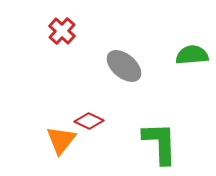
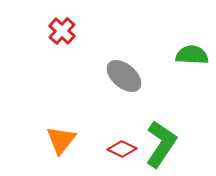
green semicircle: rotated 8 degrees clockwise
gray ellipse: moved 10 px down
red diamond: moved 33 px right, 28 px down
green L-shape: moved 1 px right, 1 px down; rotated 36 degrees clockwise
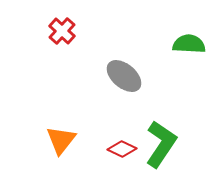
green semicircle: moved 3 px left, 11 px up
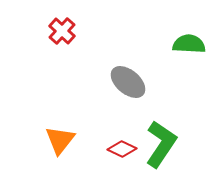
gray ellipse: moved 4 px right, 6 px down
orange triangle: moved 1 px left
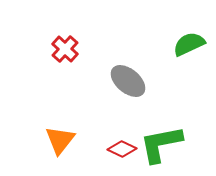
red cross: moved 3 px right, 18 px down
green semicircle: rotated 28 degrees counterclockwise
gray ellipse: moved 1 px up
green L-shape: rotated 135 degrees counterclockwise
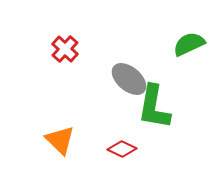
gray ellipse: moved 1 px right, 2 px up
orange triangle: rotated 24 degrees counterclockwise
green L-shape: moved 7 px left, 37 px up; rotated 69 degrees counterclockwise
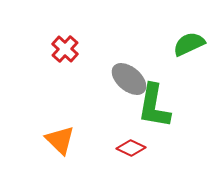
green L-shape: moved 1 px up
red diamond: moved 9 px right, 1 px up
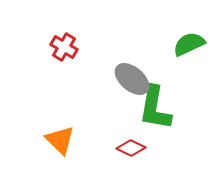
red cross: moved 1 px left, 2 px up; rotated 12 degrees counterclockwise
gray ellipse: moved 3 px right
green L-shape: moved 1 px right, 2 px down
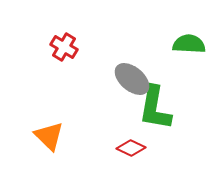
green semicircle: rotated 28 degrees clockwise
orange triangle: moved 11 px left, 4 px up
